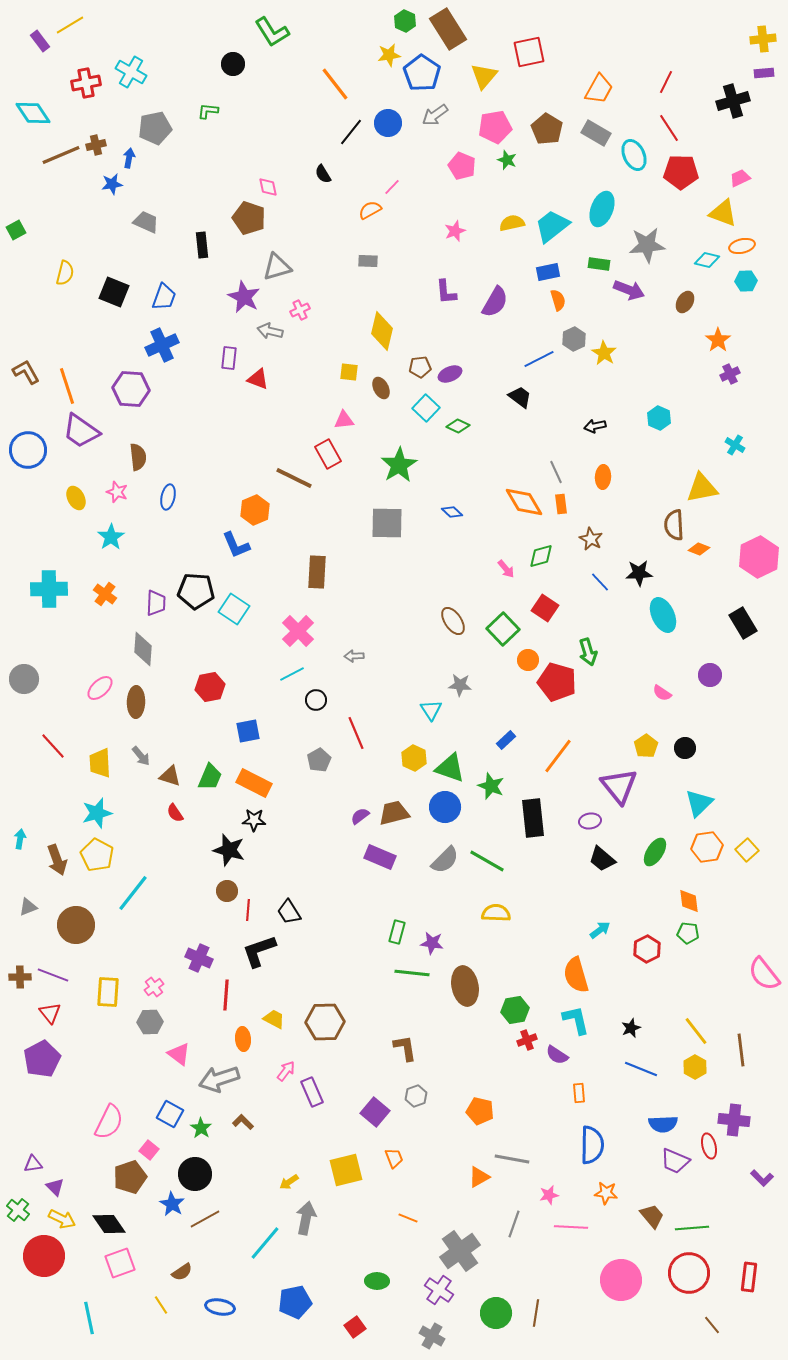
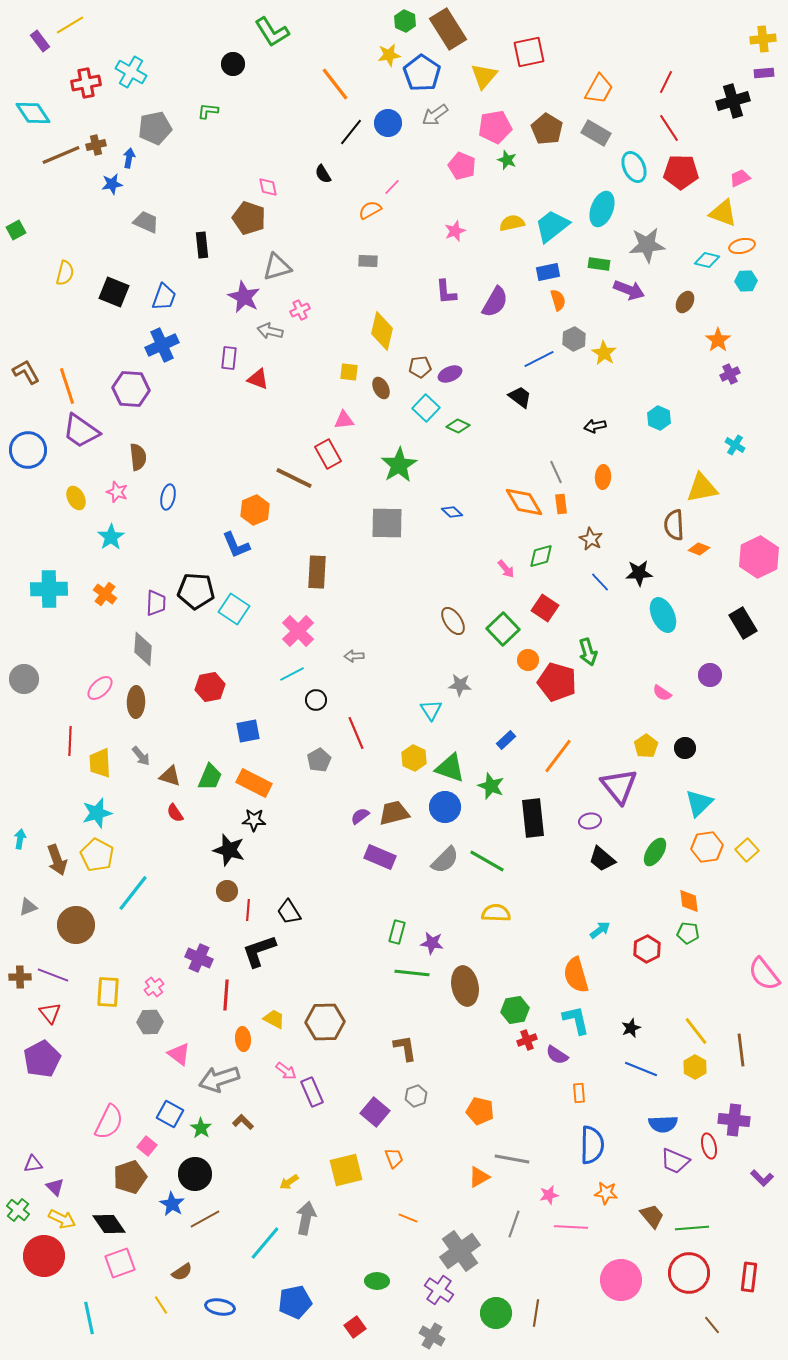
cyan ellipse at (634, 155): moved 12 px down
red line at (53, 746): moved 17 px right, 5 px up; rotated 44 degrees clockwise
pink arrow at (286, 1071): rotated 90 degrees clockwise
pink square at (149, 1150): moved 2 px left, 4 px up
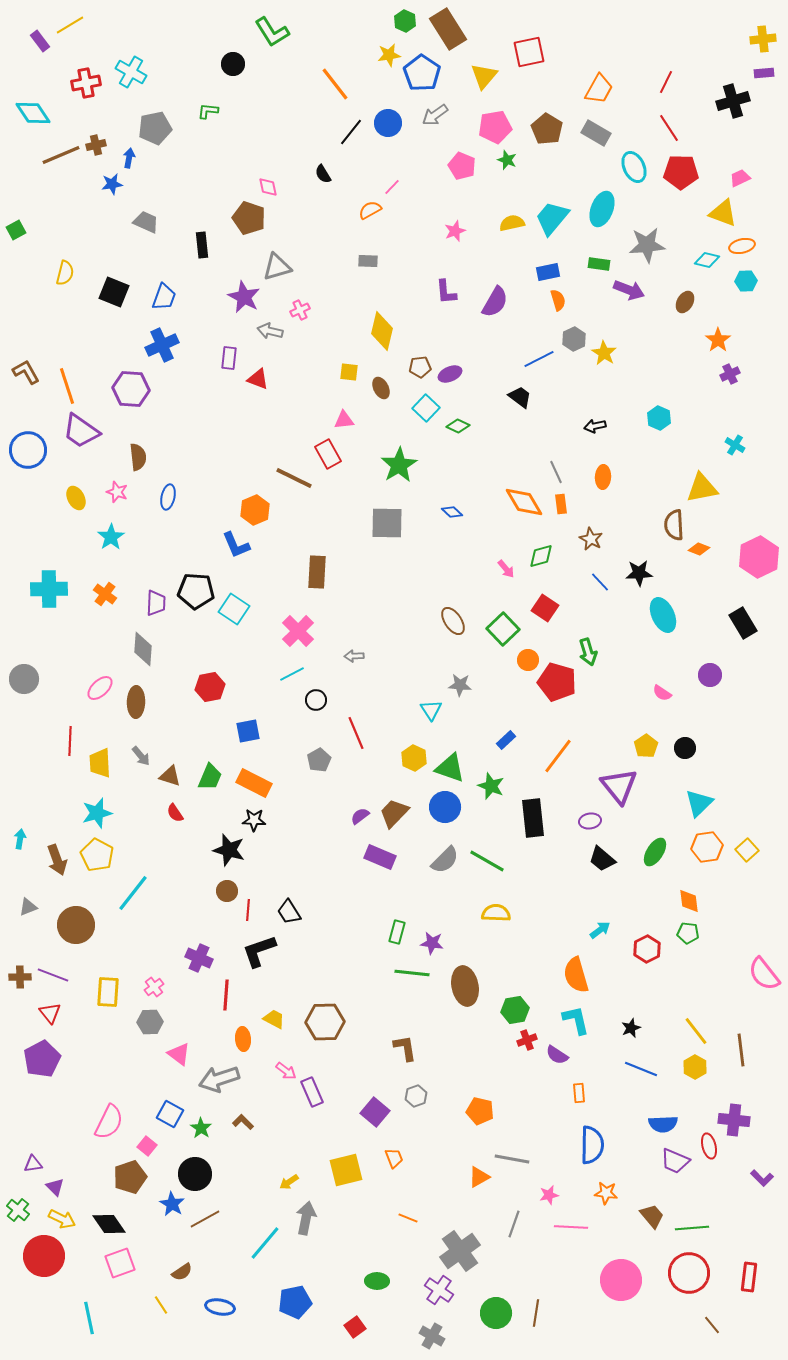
cyan trapezoid at (552, 226): moved 8 px up; rotated 12 degrees counterclockwise
brown trapezoid at (394, 813): rotated 32 degrees counterclockwise
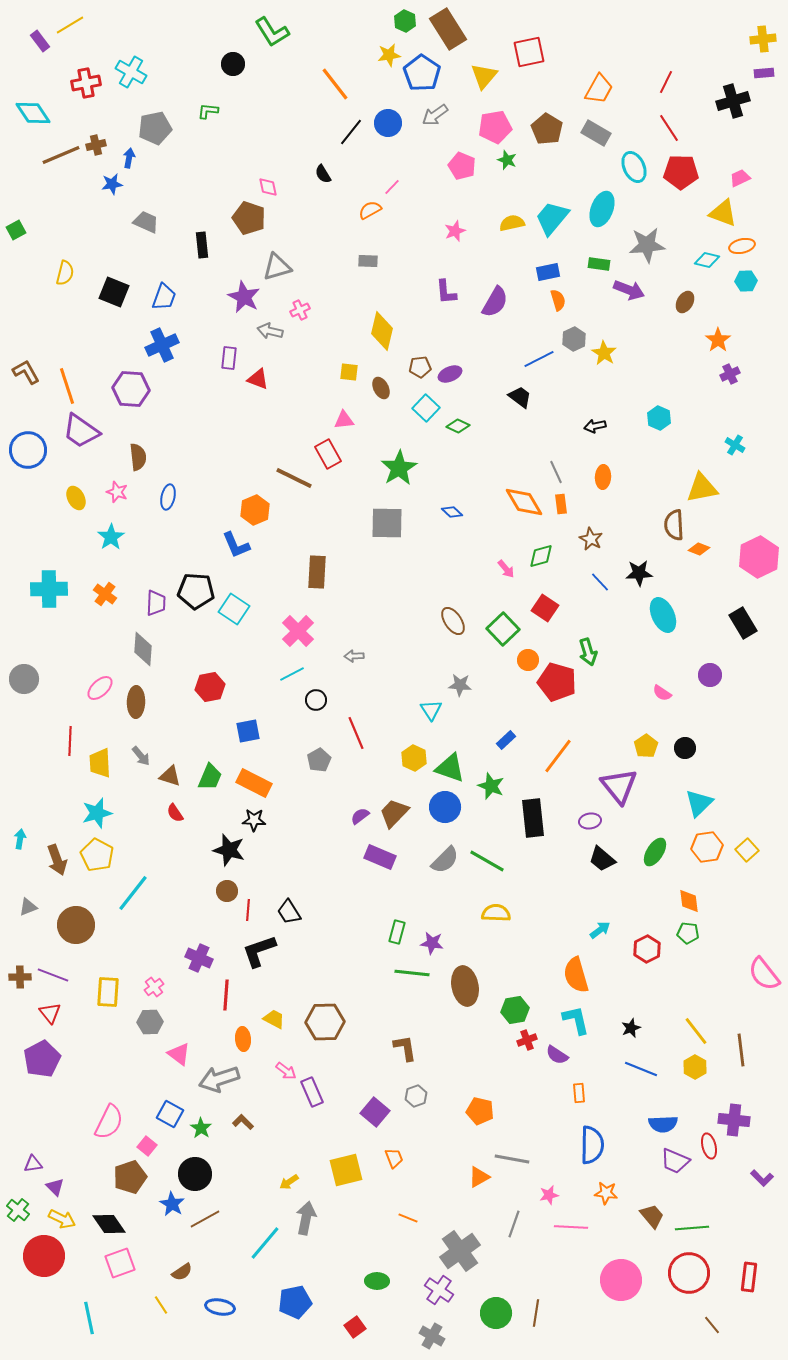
green star at (399, 465): moved 3 px down
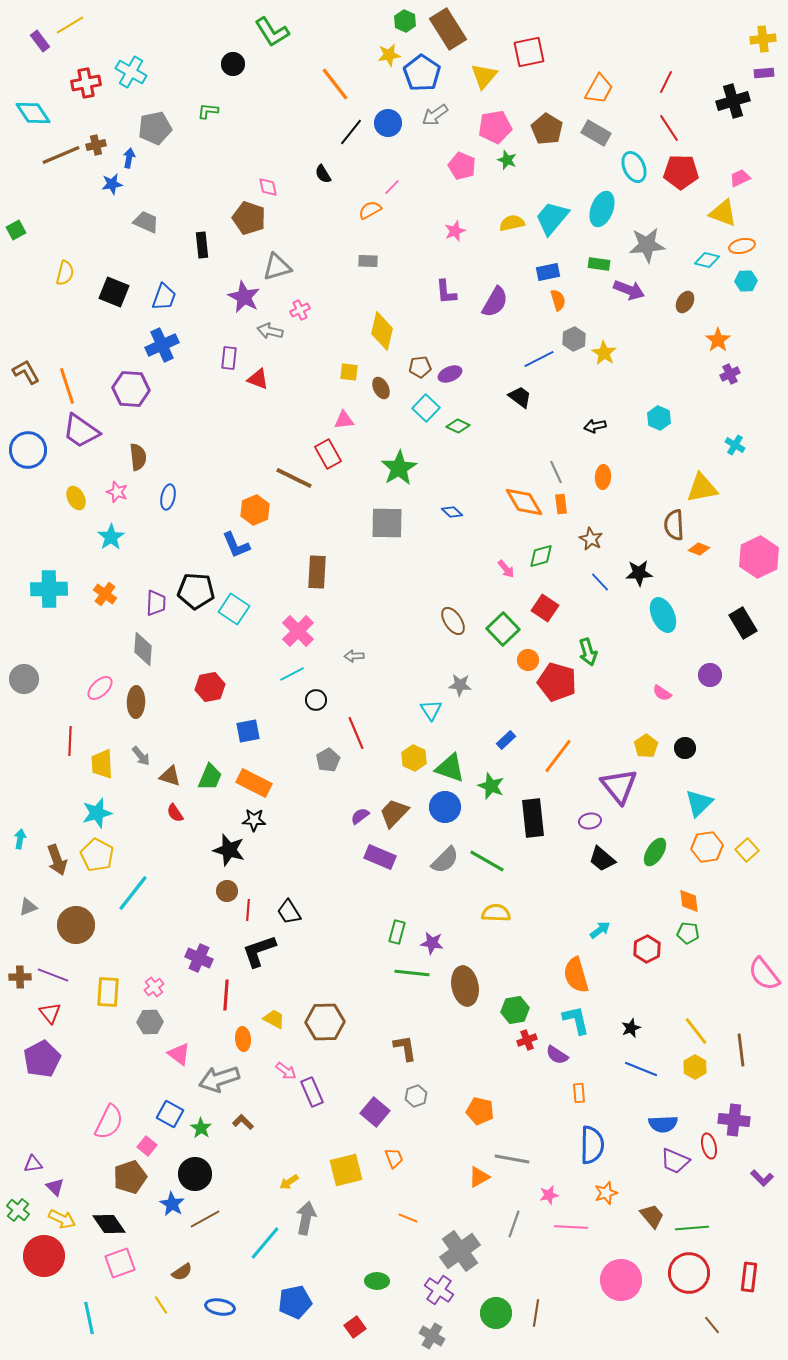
gray pentagon at (319, 760): moved 9 px right
yellow trapezoid at (100, 763): moved 2 px right, 1 px down
orange star at (606, 1193): rotated 25 degrees counterclockwise
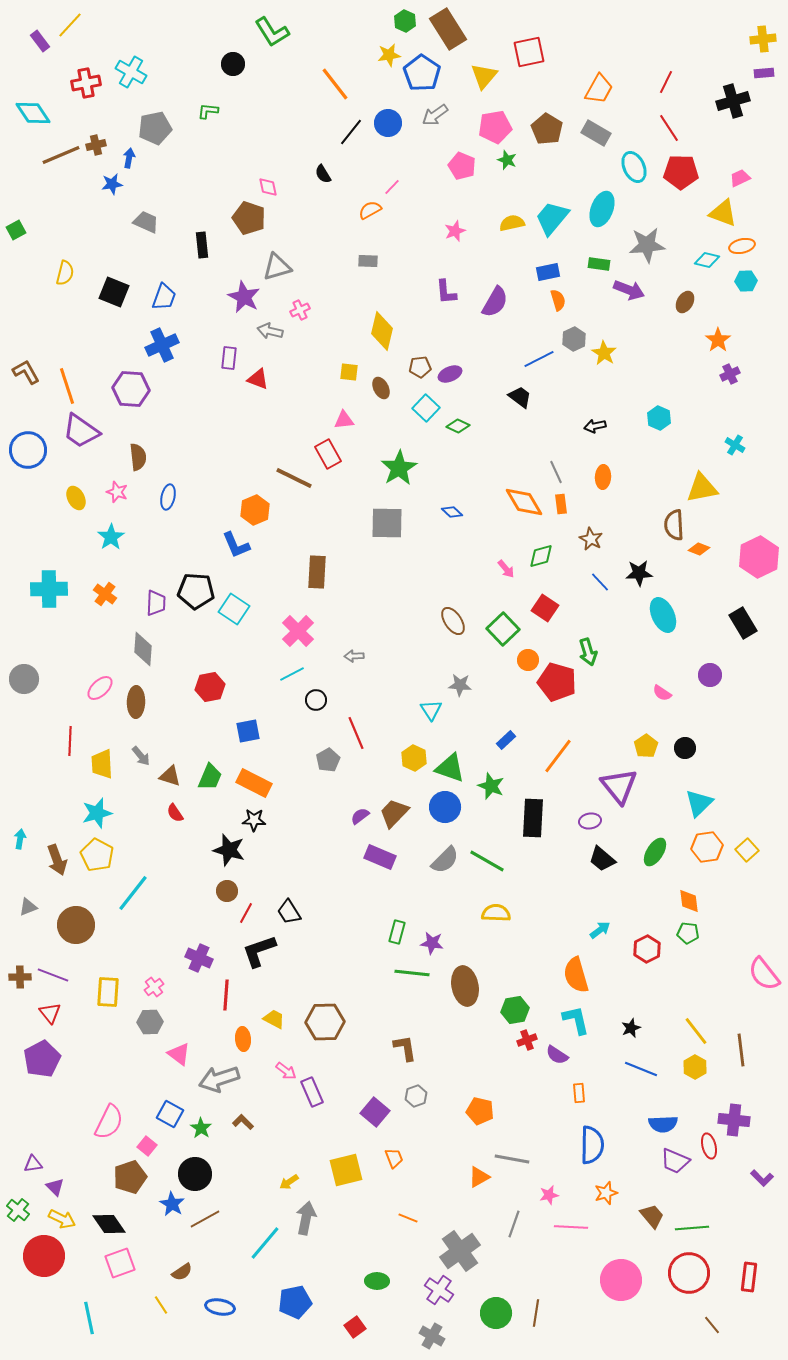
yellow line at (70, 25): rotated 16 degrees counterclockwise
black rectangle at (533, 818): rotated 9 degrees clockwise
red line at (248, 910): moved 2 px left, 3 px down; rotated 25 degrees clockwise
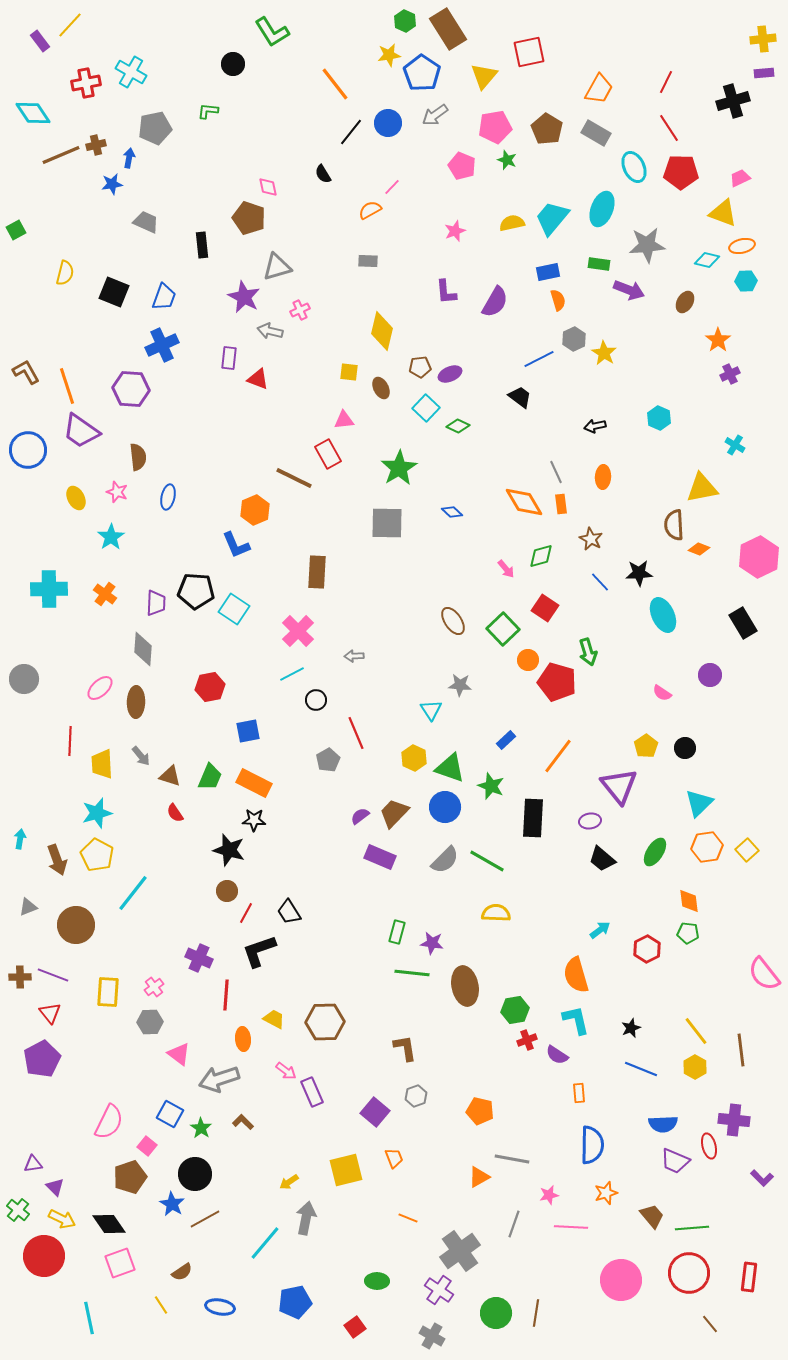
brown line at (712, 1325): moved 2 px left, 1 px up
